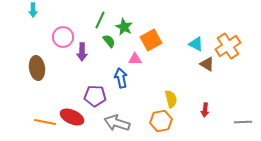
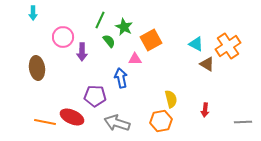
cyan arrow: moved 3 px down
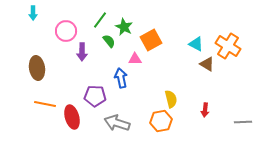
green line: rotated 12 degrees clockwise
pink circle: moved 3 px right, 6 px up
orange cross: rotated 25 degrees counterclockwise
red ellipse: rotated 50 degrees clockwise
orange line: moved 18 px up
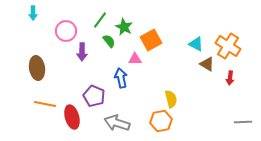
purple pentagon: moved 1 px left; rotated 20 degrees clockwise
red arrow: moved 25 px right, 32 px up
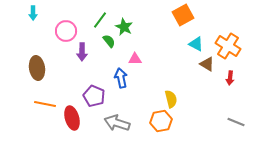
orange square: moved 32 px right, 25 px up
red ellipse: moved 1 px down
gray line: moved 7 px left; rotated 24 degrees clockwise
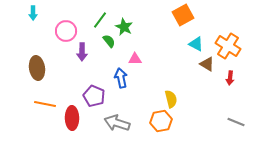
red ellipse: rotated 15 degrees clockwise
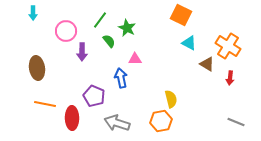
orange square: moved 2 px left; rotated 35 degrees counterclockwise
green star: moved 3 px right, 1 px down
cyan triangle: moved 7 px left, 1 px up
